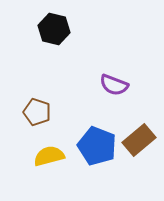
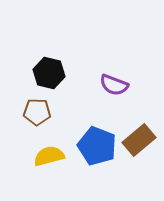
black hexagon: moved 5 px left, 44 px down
brown pentagon: rotated 16 degrees counterclockwise
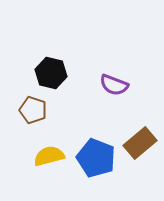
black hexagon: moved 2 px right
brown pentagon: moved 4 px left, 2 px up; rotated 16 degrees clockwise
brown rectangle: moved 1 px right, 3 px down
blue pentagon: moved 1 px left, 12 px down
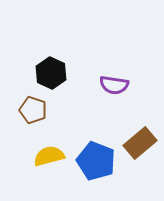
black hexagon: rotated 12 degrees clockwise
purple semicircle: rotated 12 degrees counterclockwise
blue pentagon: moved 3 px down
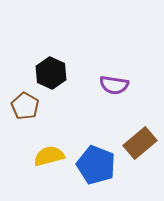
brown pentagon: moved 8 px left, 4 px up; rotated 12 degrees clockwise
blue pentagon: moved 4 px down
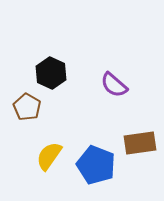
purple semicircle: rotated 32 degrees clockwise
brown pentagon: moved 2 px right, 1 px down
brown rectangle: rotated 32 degrees clockwise
yellow semicircle: rotated 40 degrees counterclockwise
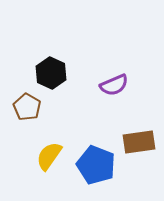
purple semicircle: rotated 64 degrees counterclockwise
brown rectangle: moved 1 px left, 1 px up
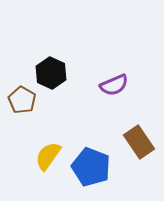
brown pentagon: moved 5 px left, 7 px up
brown rectangle: rotated 64 degrees clockwise
yellow semicircle: moved 1 px left
blue pentagon: moved 5 px left, 2 px down
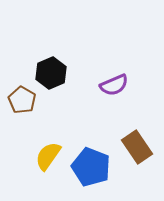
black hexagon: rotated 12 degrees clockwise
brown rectangle: moved 2 px left, 5 px down
